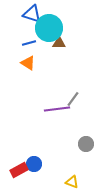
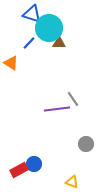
blue line: rotated 32 degrees counterclockwise
orange triangle: moved 17 px left
gray line: rotated 70 degrees counterclockwise
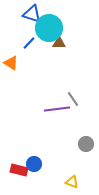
red rectangle: rotated 42 degrees clockwise
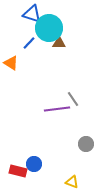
red rectangle: moved 1 px left, 1 px down
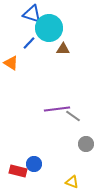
brown triangle: moved 4 px right, 6 px down
gray line: moved 17 px down; rotated 21 degrees counterclockwise
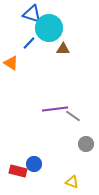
purple line: moved 2 px left
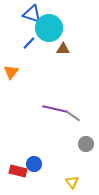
orange triangle: moved 9 px down; rotated 35 degrees clockwise
purple line: rotated 20 degrees clockwise
yellow triangle: rotated 32 degrees clockwise
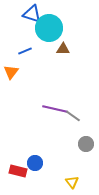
blue line: moved 4 px left, 8 px down; rotated 24 degrees clockwise
blue circle: moved 1 px right, 1 px up
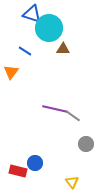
blue line: rotated 56 degrees clockwise
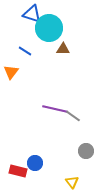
gray circle: moved 7 px down
